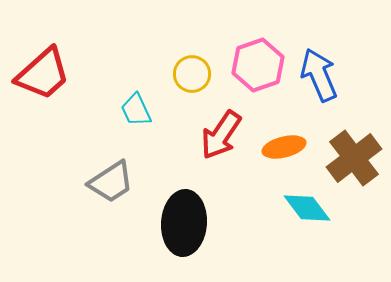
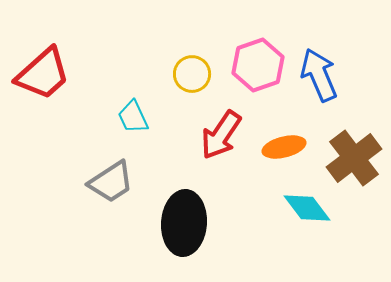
cyan trapezoid: moved 3 px left, 7 px down
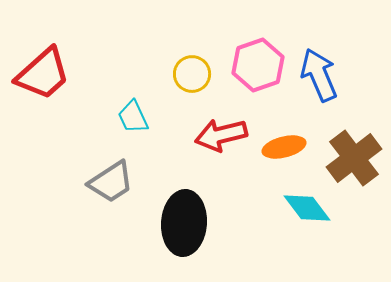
red arrow: rotated 42 degrees clockwise
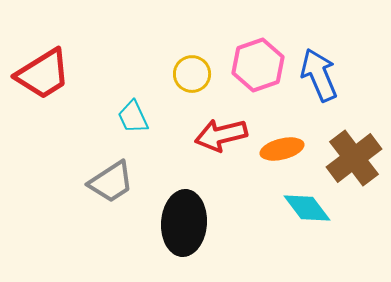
red trapezoid: rotated 10 degrees clockwise
orange ellipse: moved 2 px left, 2 px down
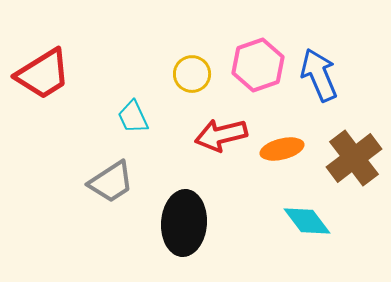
cyan diamond: moved 13 px down
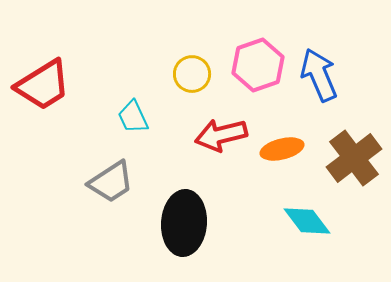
red trapezoid: moved 11 px down
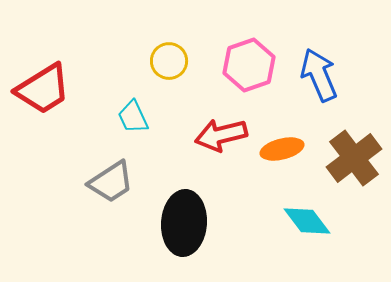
pink hexagon: moved 9 px left
yellow circle: moved 23 px left, 13 px up
red trapezoid: moved 4 px down
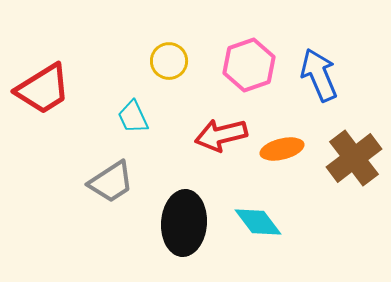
cyan diamond: moved 49 px left, 1 px down
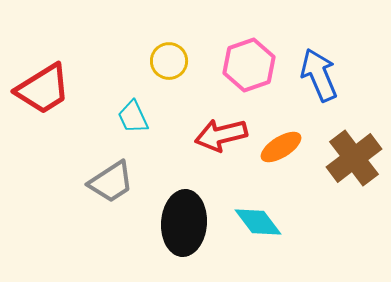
orange ellipse: moved 1 px left, 2 px up; rotated 18 degrees counterclockwise
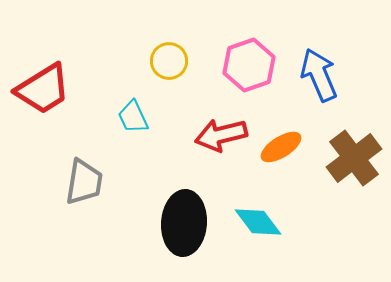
gray trapezoid: moved 27 px left; rotated 48 degrees counterclockwise
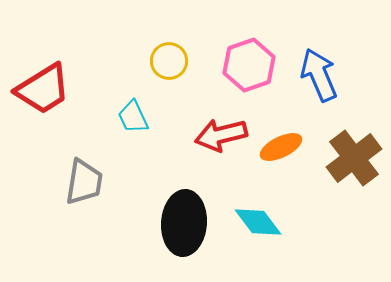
orange ellipse: rotated 6 degrees clockwise
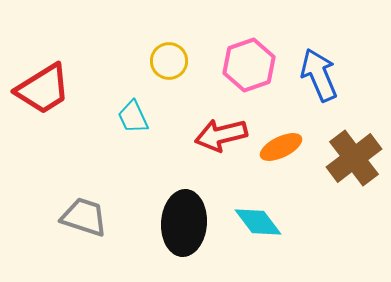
gray trapezoid: moved 35 px down; rotated 81 degrees counterclockwise
